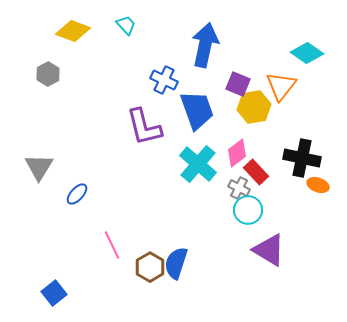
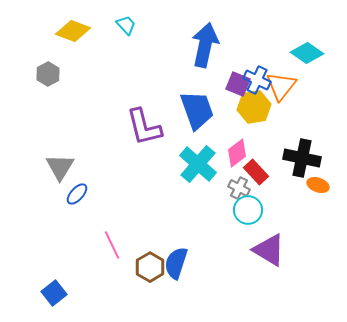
blue cross: moved 93 px right
gray triangle: moved 21 px right
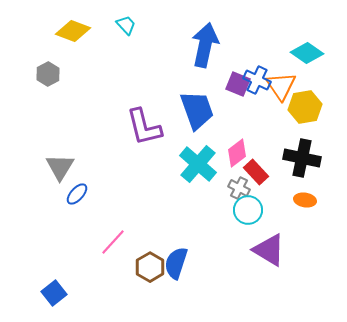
orange triangle: rotated 12 degrees counterclockwise
yellow hexagon: moved 51 px right
orange ellipse: moved 13 px left, 15 px down; rotated 10 degrees counterclockwise
pink line: moved 1 px right, 3 px up; rotated 68 degrees clockwise
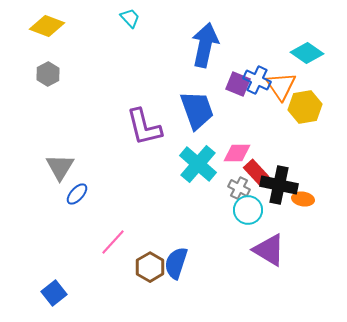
cyan trapezoid: moved 4 px right, 7 px up
yellow diamond: moved 26 px left, 5 px up
pink diamond: rotated 36 degrees clockwise
black cross: moved 23 px left, 27 px down
orange ellipse: moved 2 px left, 1 px up
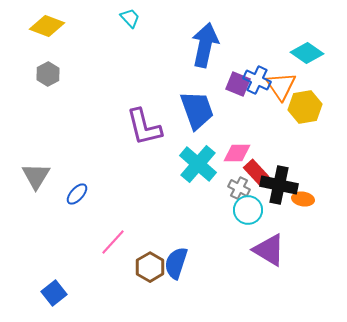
gray triangle: moved 24 px left, 9 px down
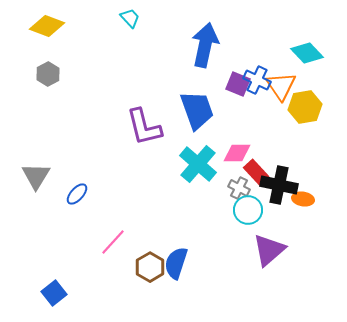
cyan diamond: rotated 12 degrees clockwise
purple triangle: rotated 48 degrees clockwise
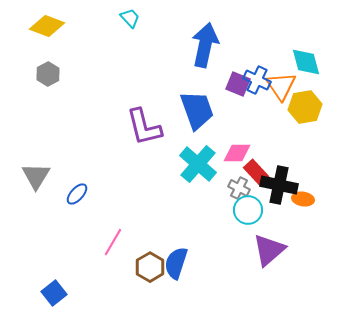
cyan diamond: moved 1 px left, 9 px down; rotated 28 degrees clockwise
pink line: rotated 12 degrees counterclockwise
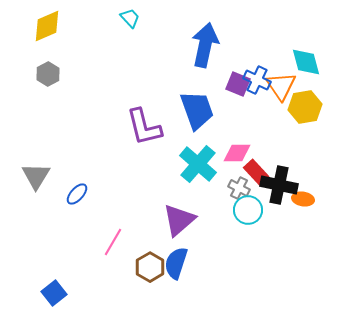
yellow diamond: rotated 44 degrees counterclockwise
purple triangle: moved 90 px left, 30 px up
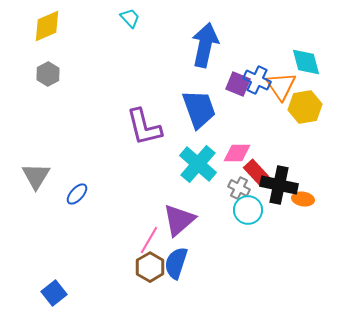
blue trapezoid: moved 2 px right, 1 px up
pink line: moved 36 px right, 2 px up
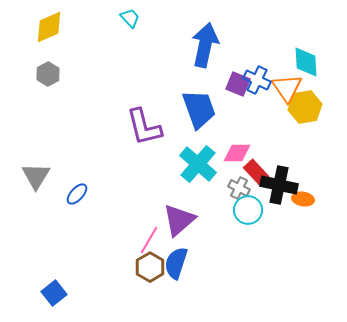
yellow diamond: moved 2 px right, 1 px down
cyan diamond: rotated 12 degrees clockwise
orange triangle: moved 6 px right, 2 px down
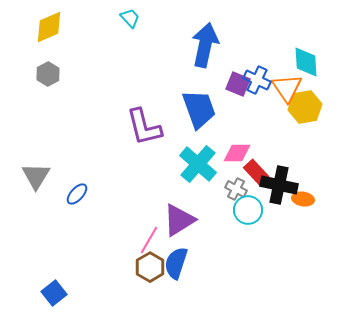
gray cross: moved 3 px left, 1 px down
purple triangle: rotated 9 degrees clockwise
